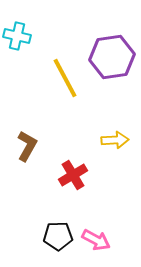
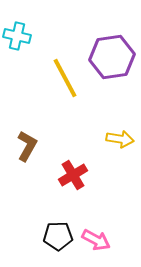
yellow arrow: moved 5 px right, 1 px up; rotated 12 degrees clockwise
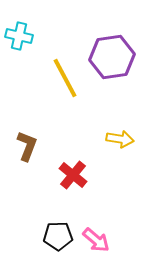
cyan cross: moved 2 px right
brown L-shape: rotated 8 degrees counterclockwise
red cross: rotated 20 degrees counterclockwise
pink arrow: rotated 12 degrees clockwise
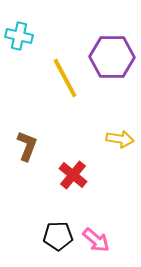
purple hexagon: rotated 9 degrees clockwise
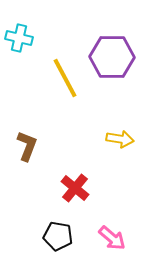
cyan cross: moved 2 px down
red cross: moved 2 px right, 13 px down
black pentagon: rotated 12 degrees clockwise
pink arrow: moved 16 px right, 2 px up
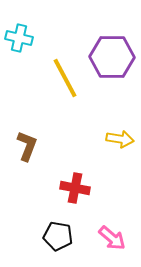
red cross: rotated 28 degrees counterclockwise
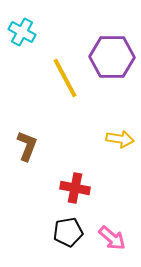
cyan cross: moved 3 px right, 6 px up; rotated 16 degrees clockwise
black pentagon: moved 10 px right, 4 px up; rotated 20 degrees counterclockwise
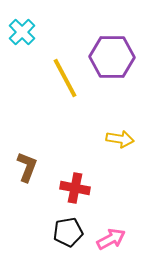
cyan cross: rotated 16 degrees clockwise
brown L-shape: moved 21 px down
pink arrow: moved 1 px left, 1 px down; rotated 68 degrees counterclockwise
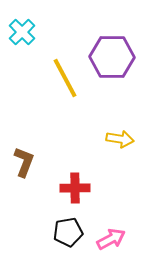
brown L-shape: moved 3 px left, 5 px up
red cross: rotated 12 degrees counterclockwise
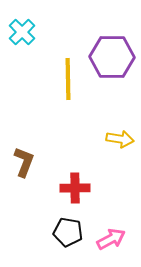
yellow line: moved 3 px right, 1 px down; rotated 27 degrees clockwise
black pentagon: rotated 20 degrees clockwise
